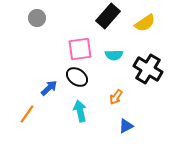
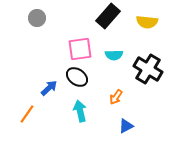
yellow semicircle: moved 2 px right, 1 px up; rotated 40 degrees clockwise
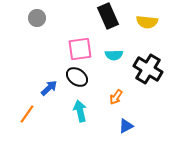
black rectangle: rotated 65 degrees counterclockwise
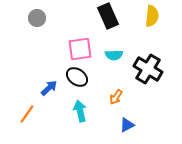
yellow semicircle: moved 5 px right, 6 px up; rotated 90 degrees counterclockwise
blue triangle: moved 1 px right, 1 px up
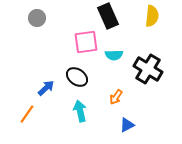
pink square: moved 6 px right, 7 px up
blue arrow: moved 3 px left
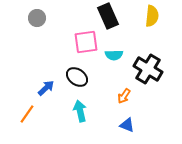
orange arrow: moved 8 px right, 1 px up
blue triangle: rotated 49 degrees clockwise
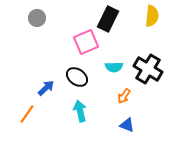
black rectangle: moved 3 px down; rotated 50 degrees clockwise
pink square: rotated 15 degrees counterclockwise
cyan semicircle: moved 12 px down
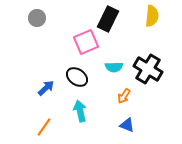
orange line: moved 17 px right, 13 px down
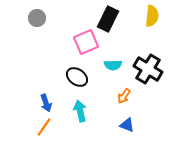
cyan semicircle: moved 1 px left, 2 px up
blue arrow: moved 15 px down; rotated 114 degrees clockwise
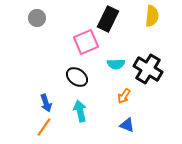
cyan semicircle: moved 3 px right, 1 px up
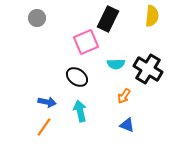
blue arrow: moved 1 px right, 1 px up; rotated 60 degrees counterclockwise
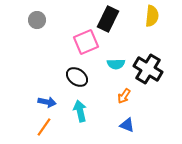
gray circle: moved 2 px down
